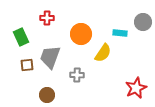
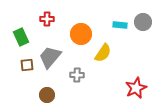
red cross: moved 1 px down
cyan rectangle: moved 8 px up
gray trapezoid: rotated 20 degrees clockwise
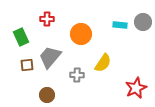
yellow semicircle: moved 10 px down
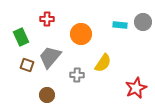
brown square: rotated 24 degrees clockwise
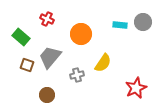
red cross: rotated 24 degrees clockwise
green rectangle: rotated 24 degrees counterclockwise
gray cross: rotated 16 degrees counterclockwise
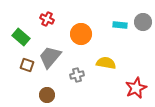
yellow semicircle: moved 3 px right; rotated 114 degrees counterclockwise
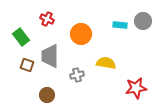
gray circle: moved 1 px up
green rectangle: rotated 12 degrees clockwise
gray trapezoid: moved 1 px up; rotated 40 degrees counterclockwise
red star: rotated 15 degrees clockwise
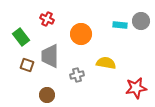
gray circle: moved 2 px left
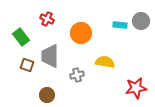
orange circle: moved 1 px up
yellow semicircle: moved 1 px left, 1 px up
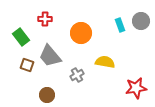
red cross: moved 2 px left; rotated 24 degrees counterclockwise
cyan rectangle: rotated 64 degrees clockwise
gray trapezoid: rotated 40 degrees counterclockwise
gray cross: rotated 16 degrees counterclockwise
